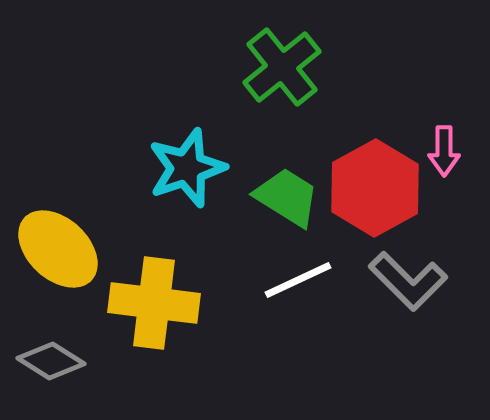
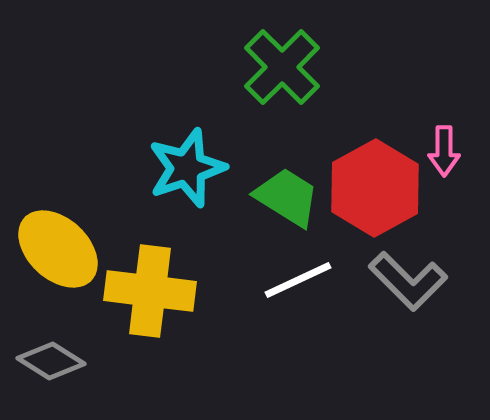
green cross: rotated 6 degrees counterclockwise
yellow cross: moved 4 px left, 12 px up
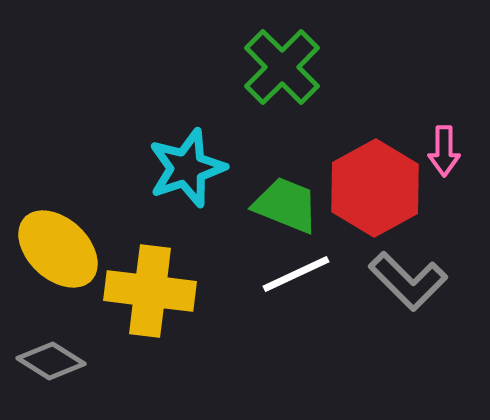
green trapezoid: moved 1 px left, 8 px down; rotated 10 degrees counterclockwise
white line: moved 2 px left, 6 px up
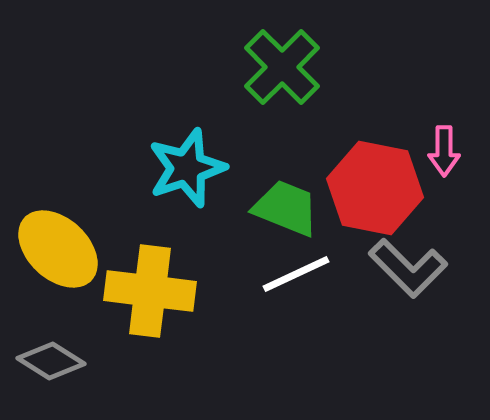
red hexagon: rotated 20 degrees counterclockwise
green trapezoid: moved 3 px down
gray L-shape: moved 13 px up
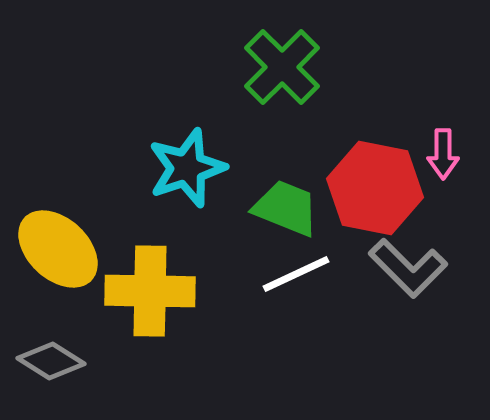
pink arrow: moved 1 px left, 3 px down
yellow cross: rotated 6 degrees counterclockwise
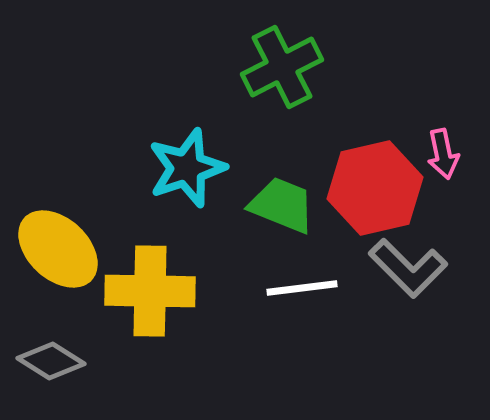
green cross: rotated 18 degrees clockwise
pink arrow: rotated 12 degrees counterclockwise
red hexagon: rotated 24 degrees counterclockwise
green trapezoid: moved 4 px left, 3 px up
white line: moved 6 px right, 14 px down; rotated 18 degrees clockwise
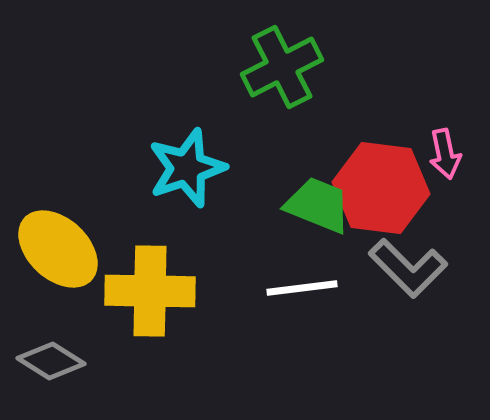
pink arrow: moved 2 px right
red hexagon: moved 6 px right; rotated 20 degrees clockwise
green trapezoid: moved 36 px right
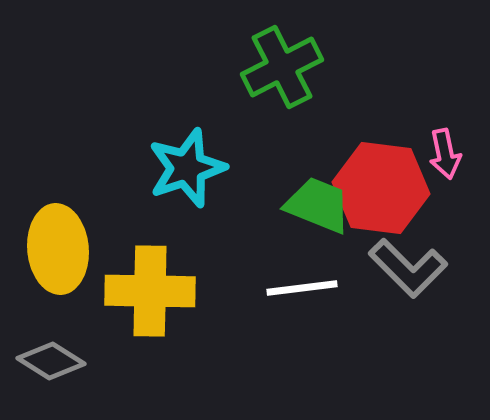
yellow ellipse: rotated 42 degrees clockwise
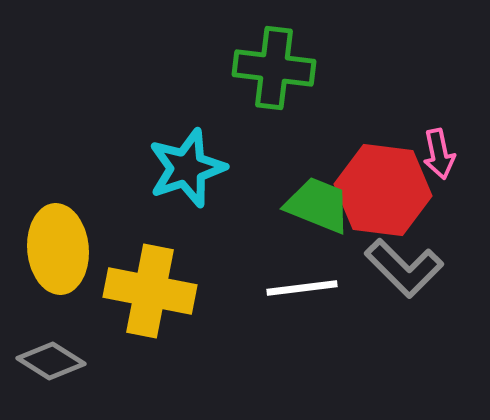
green cross: moved 8 px left, 1 px down; rotated 34 degrees clockwise
pink arrow: moved 6 px left
red hexagon: moved 2 px right, 2 px down
gray L-shape: moved 4 px left
yellow cross: rotated 10 degrees clockwise
